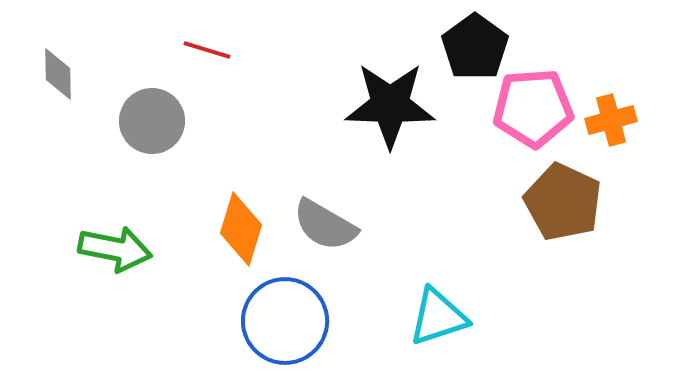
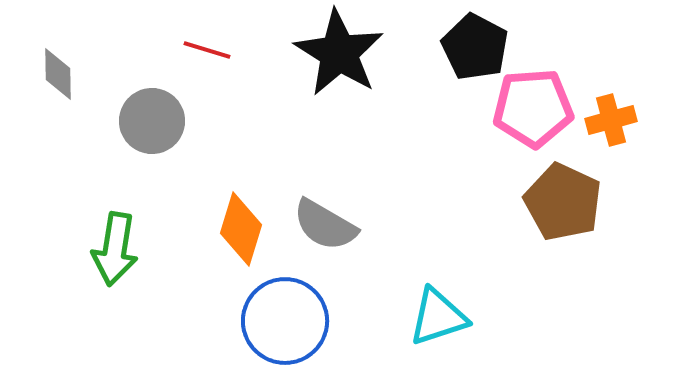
black pentagon: rotated 8 degrees counterclockwise
black star: moved 51 px left, 52 px up; rotated 30 degrees clockwise
green arrow: rotated 88 degrees clockwise
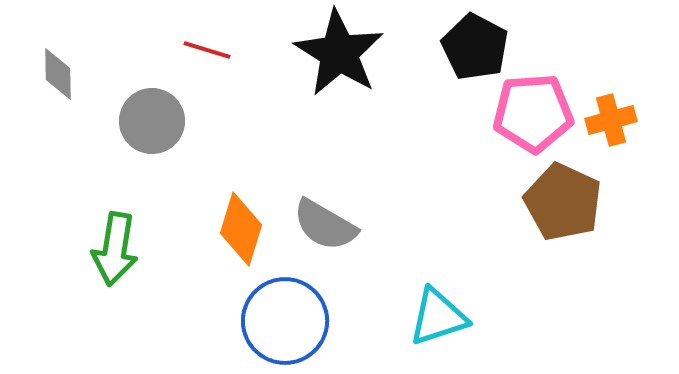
pink pentagon: moved 5 px down
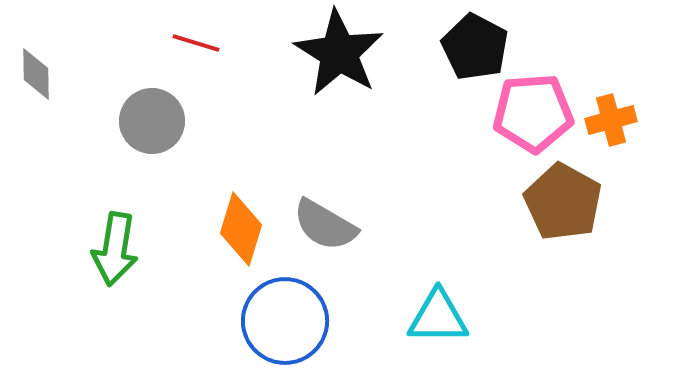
red line: moved 11 px left, 7 px up
gray diamond: moved 22 px left
brown pentagon: rotated 4 degrees clockwise
cyan triangle: rotated 18 degrees clockwise
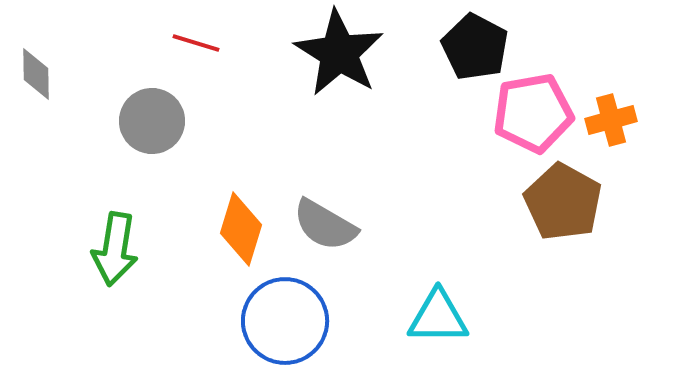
pink pentagon: rotated 6 degrees counterclockwise
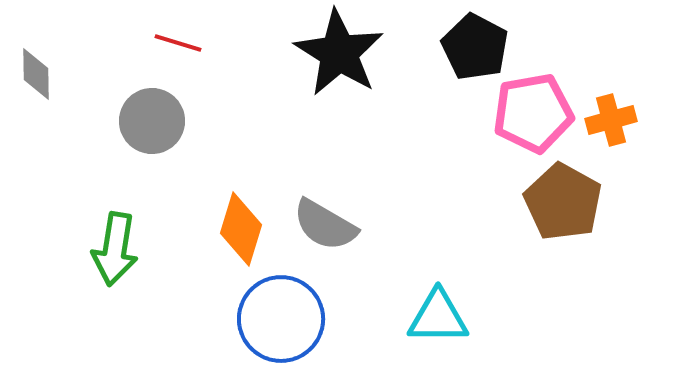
red line: moved 18 px left
blue circle: moved 4 px left, 2 px up
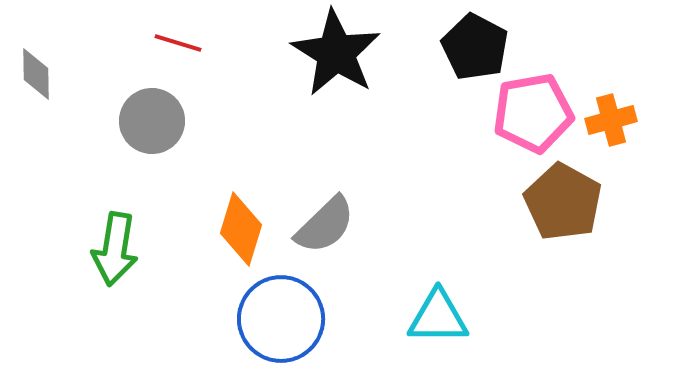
black star: moved 3 px left
gray semicircle: rotated 74 degrees counterclockwise
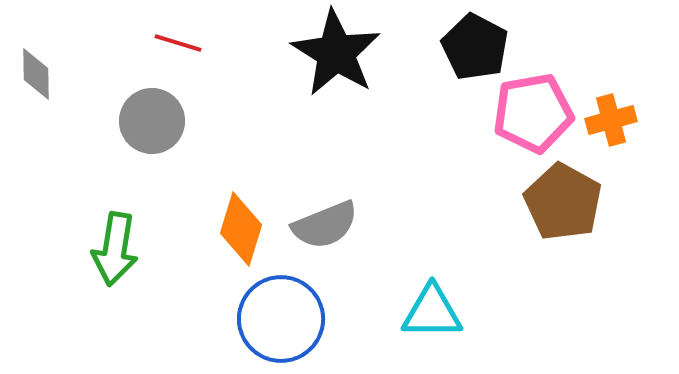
gray semicircle: rotated 22 degrees clockwise
cyan triangle: moved 6 px left, 5 px up
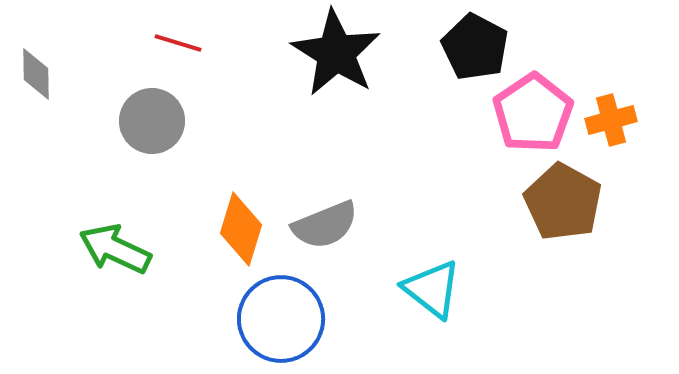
pink pentagon: rotated 24 degrees counterclockwise
green arrow: rotated 106 degrees clockwise
cyan triangle: moved 23 px up; rotated 38 degrees clockwise
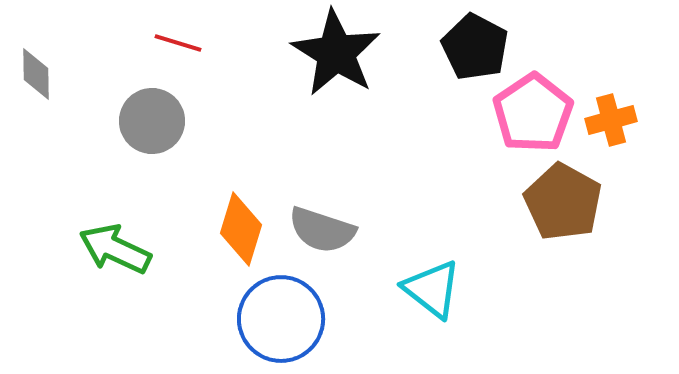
gray semicircle: moved 3 px left, 5 px down; rotated 40 degrees clockwise
